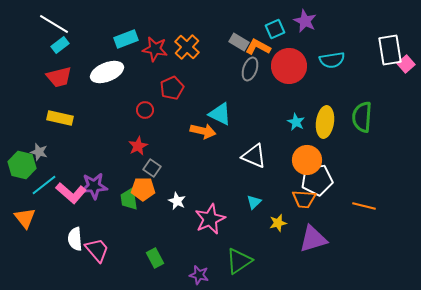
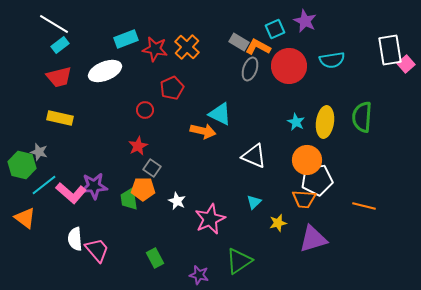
white ellipse at (107, 72): moved 2 px left, 1 px up
orange triangle at (25, 218): rotated 15 degrees counterclockwise
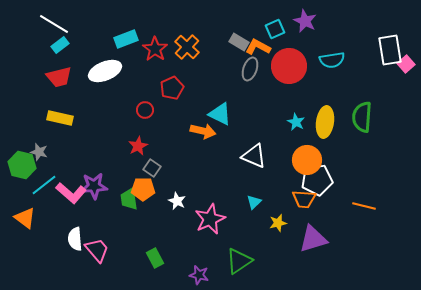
red star at (155, 49): rotated 25 degrees clockwise
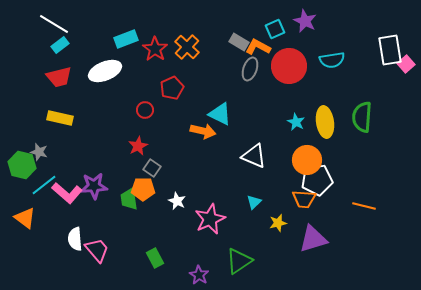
yellow ellipse at (325, 122): rotated 16 degrees counterclockwise
pink L-shape at (71, 193): moved 4 px left
purple star at (199, 275): rotated 18 degrees clockwise
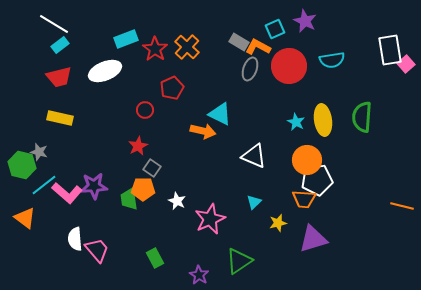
yellow ellipse at (325, 122): moved 2 px left, 2 px up
orange line at (364, 206): moved 38 px right
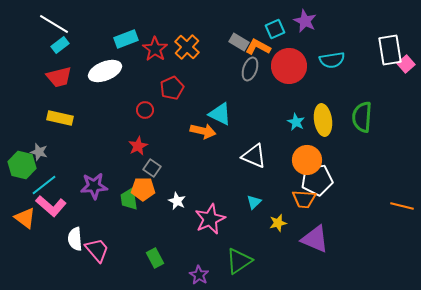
pink L-shape at (67, 193): moved 16 px left, 13 px down
purple triangle at (313, 239): moved 2 px right; rotated 40 degrees clockwise
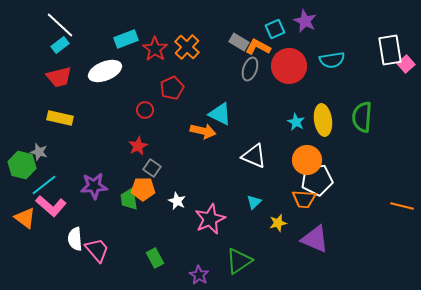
white line at (54, 24): moved 6 px right, 1 px down; rotated 12 degrees clockwise
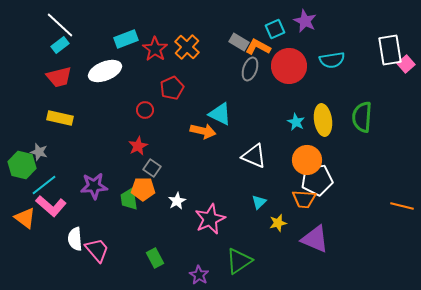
white star at (177, 201): rotated 18 degrees clockwise
cyan triangle at (254, 202): moved 5 px right
